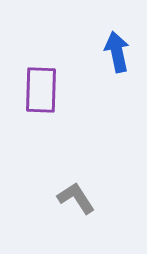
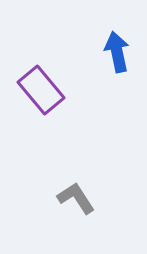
purple rectangle: rotated 42 degrees counterclockwise
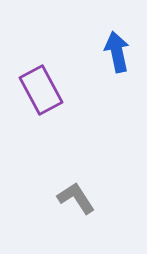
purple rectangle: rotated 12 degrees clockwise
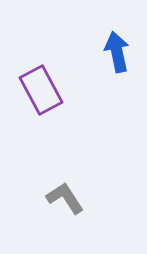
gray L-shape: moved 11 px left
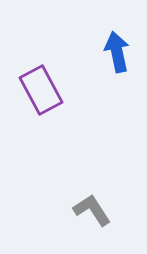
gray L-shape: moved 27 px right, 12 px down
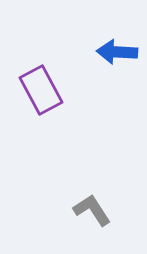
blue arrow: rotated 75 degrees counterclockwise
